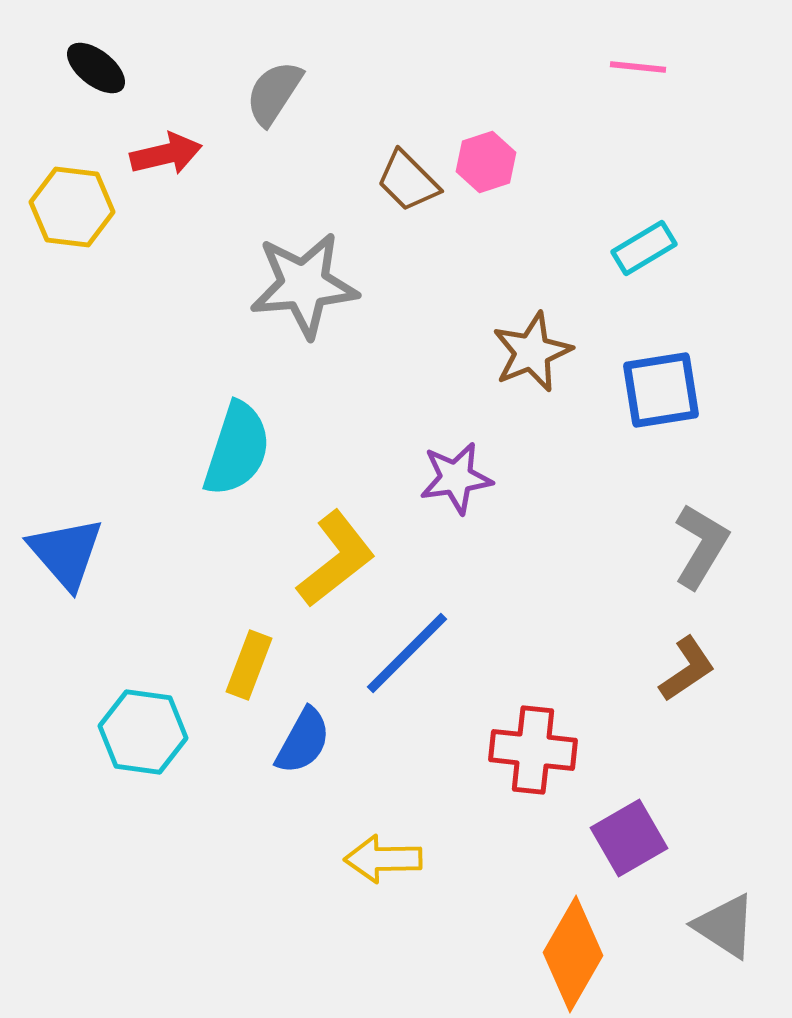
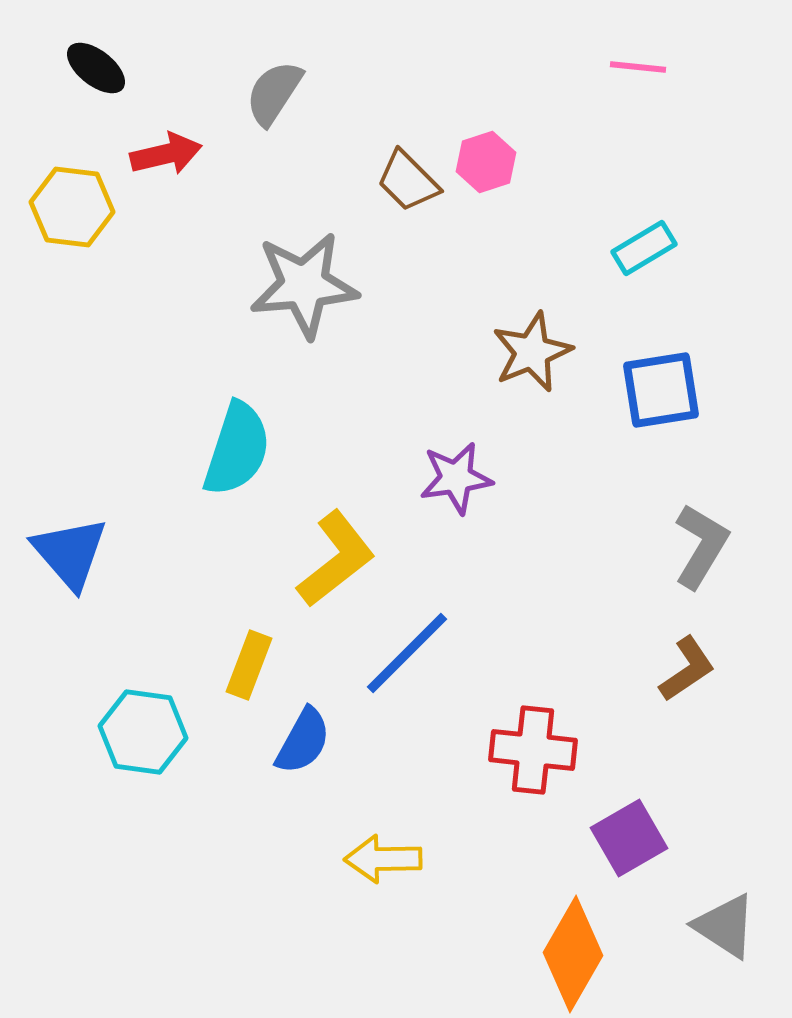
blue triangle: moved 4 px right
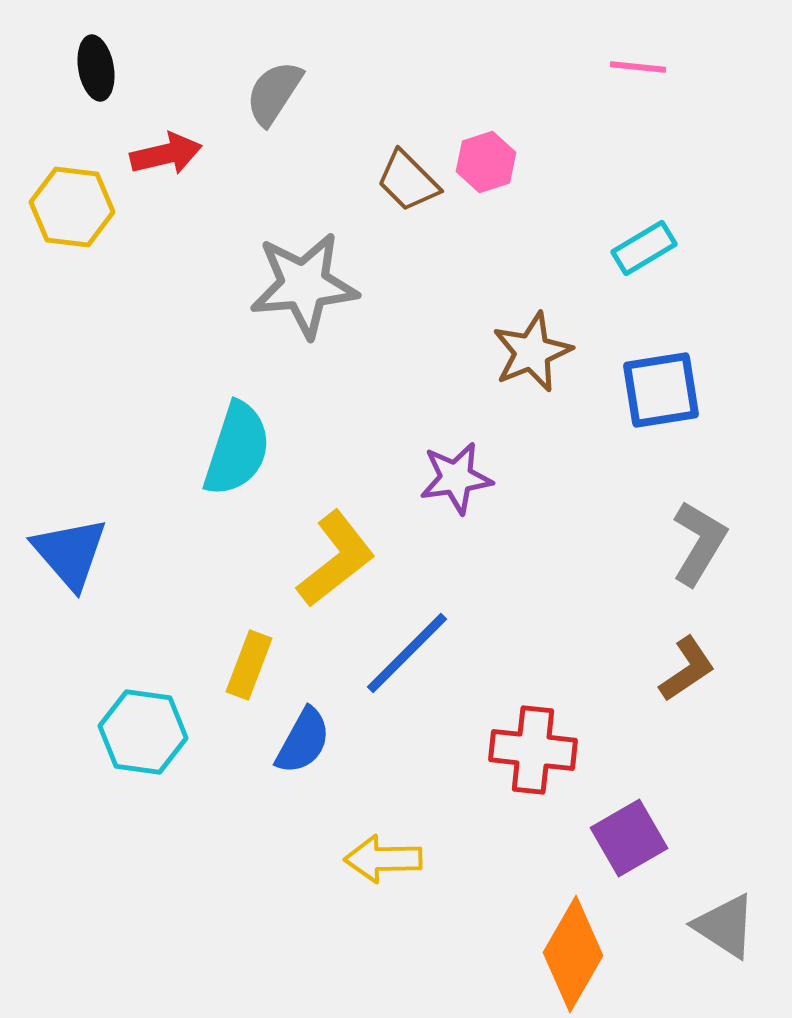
black ellipse: rotated 42 degrees clockwise
gray L-shape: moved 2 px left, 3 px up
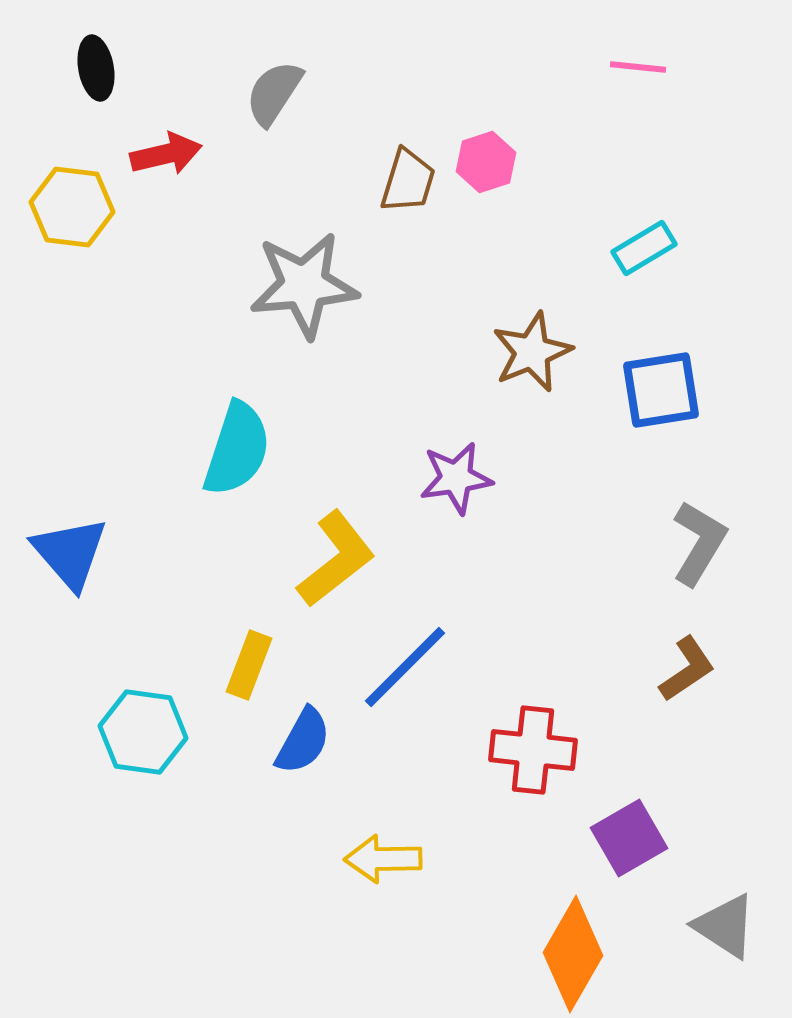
brown trapezoid: rotated 118 degrees counterclockwise
blue line: moved 2 px left, 14 px down
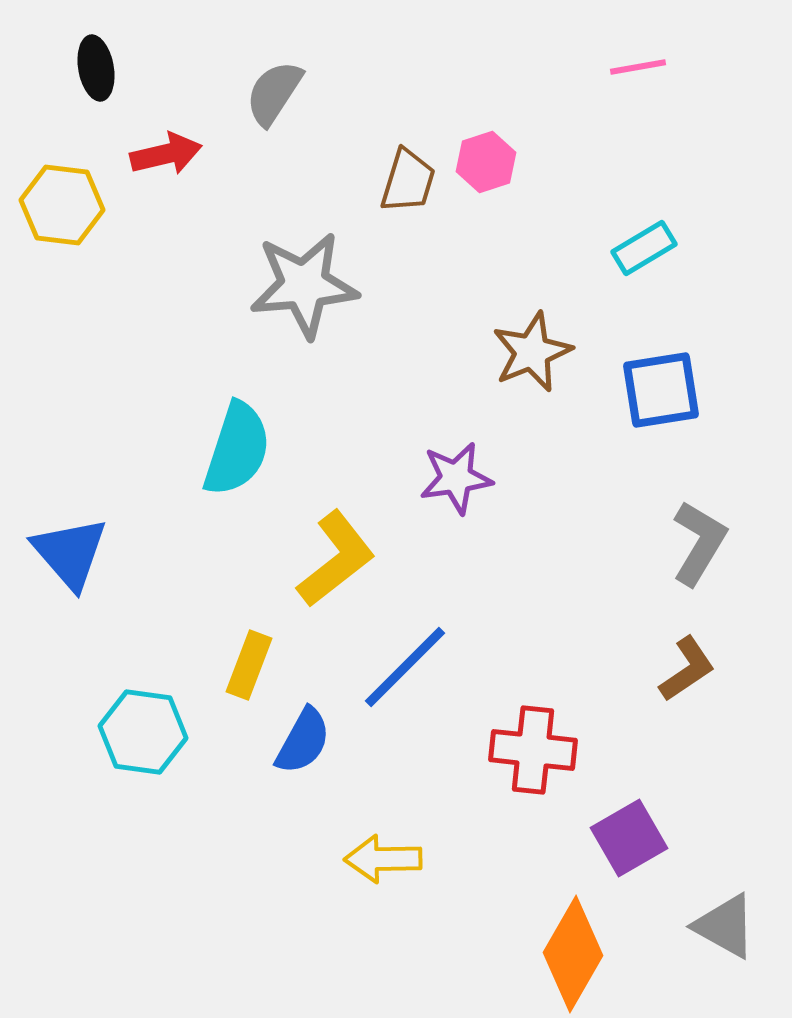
pink line: rotated 16 degrees counterclockwise
yellow hexagon: moved 10 px left, 2 px up
gray triangle: rotated 4 degrees counterclockwise
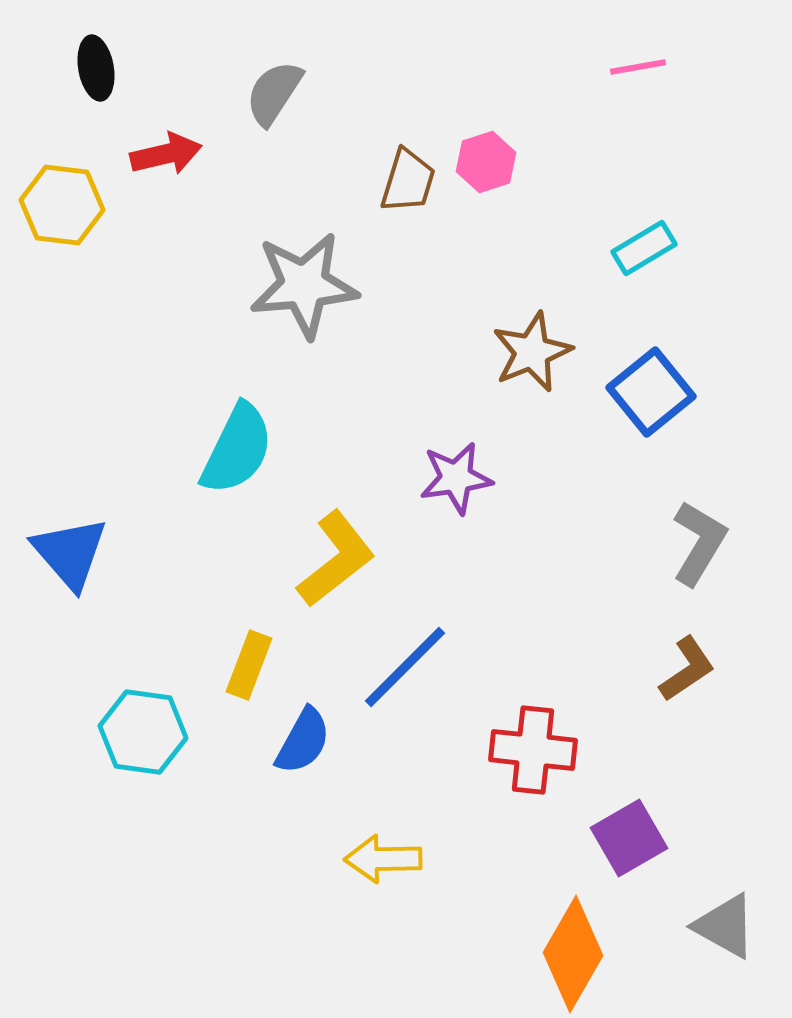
blue square: moved 10 px left, 2 px down; rotated 30 degrees counterclockwise
cyan semicircle: rotated 8 degrees clockwise
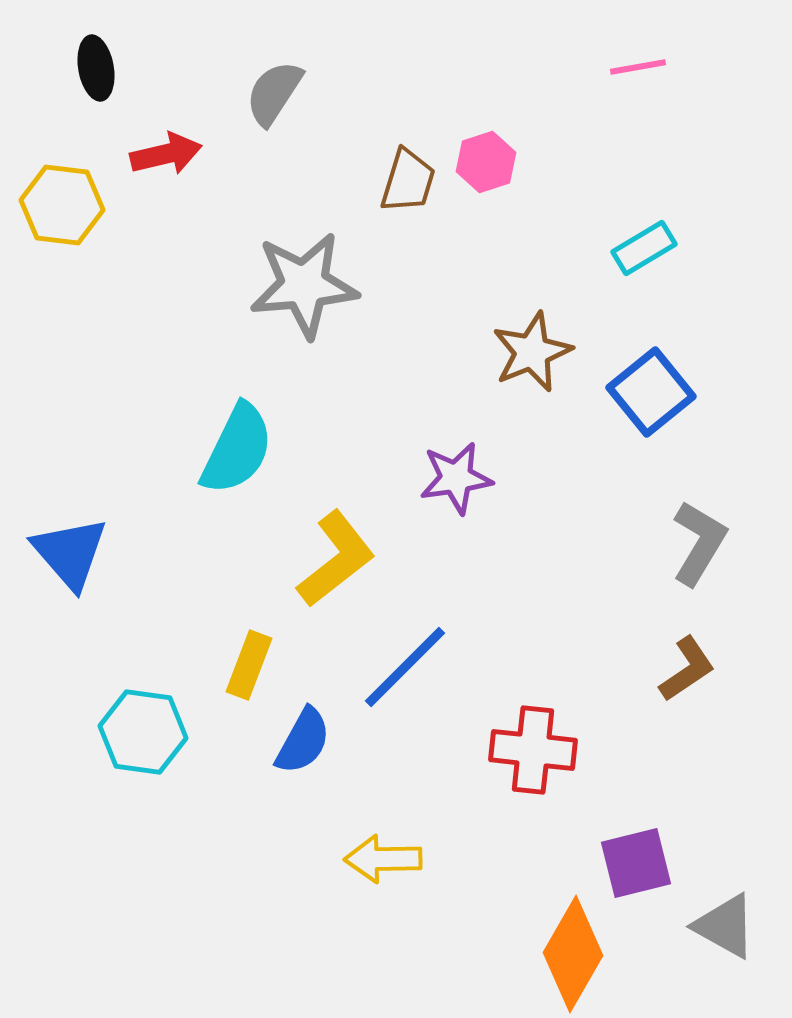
purple square: moved 7 px right, 25 px down; rotated 16 degrees clockwise
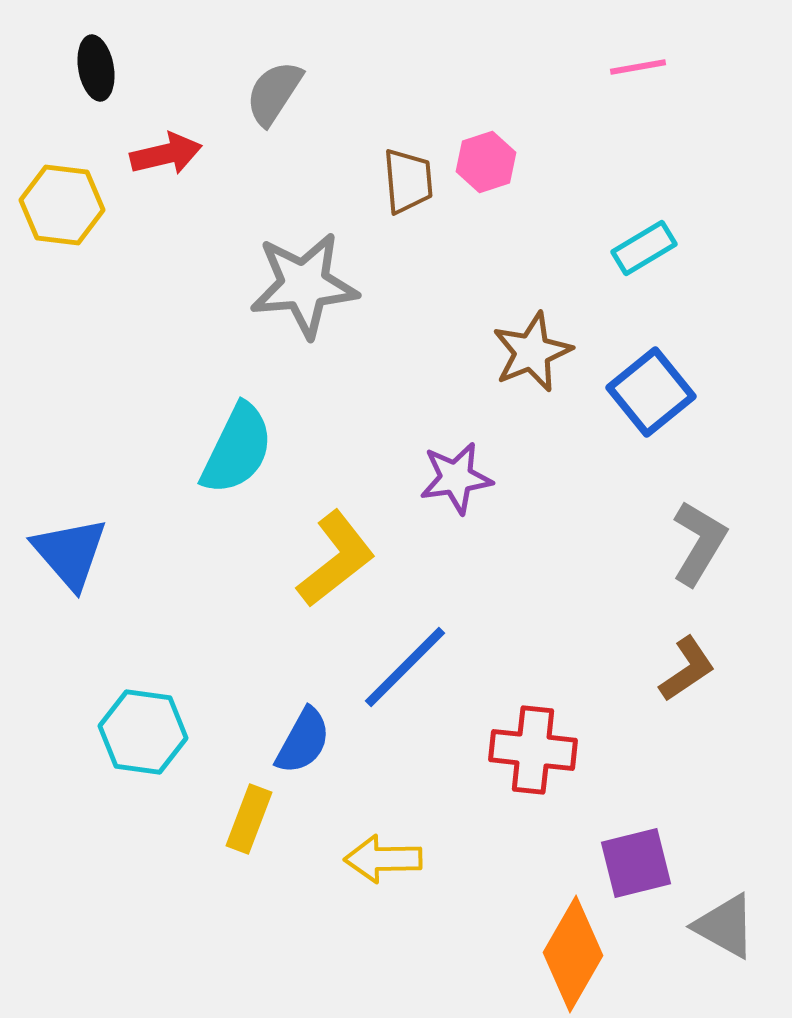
brown trapezoid: rotated 22 degrees counterclockwise
yellow rectangle: moved 154 px down
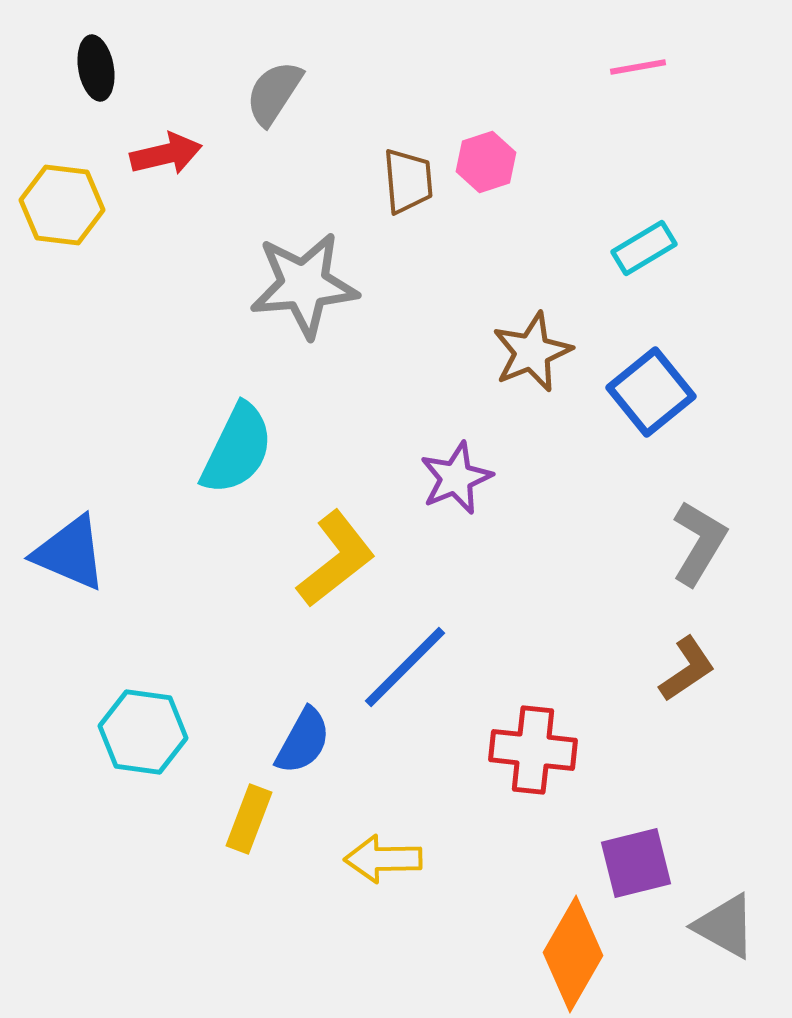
purple star: rotated 14 degrees counterclockwise
blue triangle: rotated 26 degrees counterclockwise
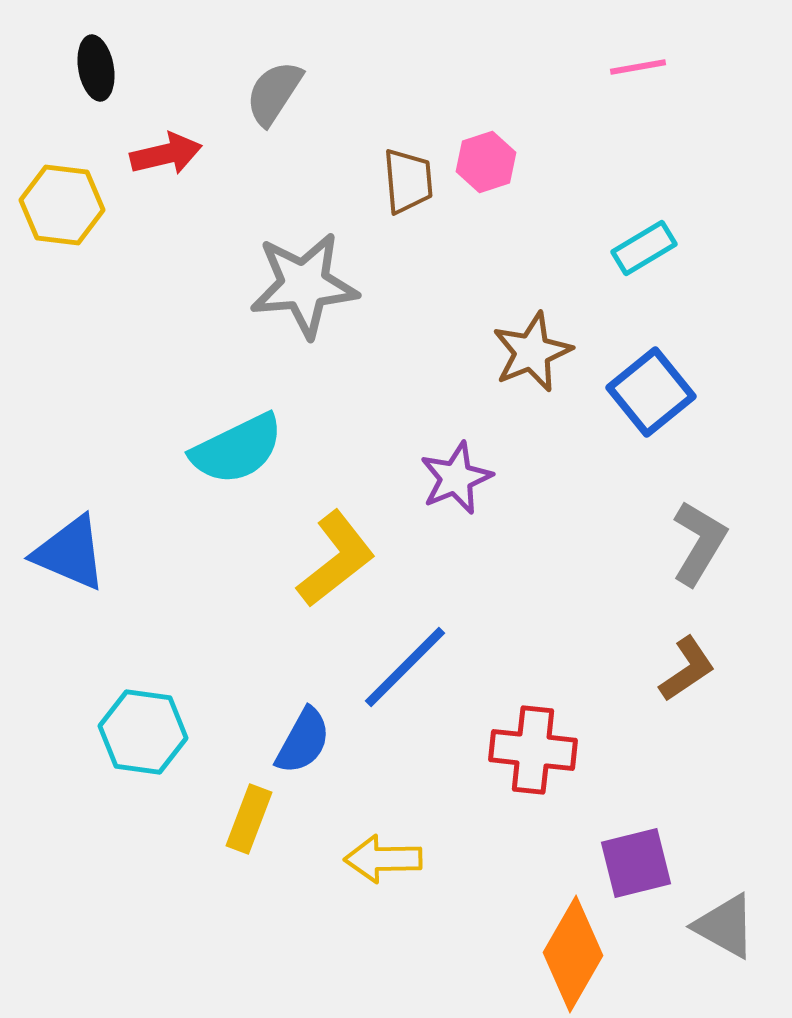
cyan semicircle: rotated 38 degrees clockwise
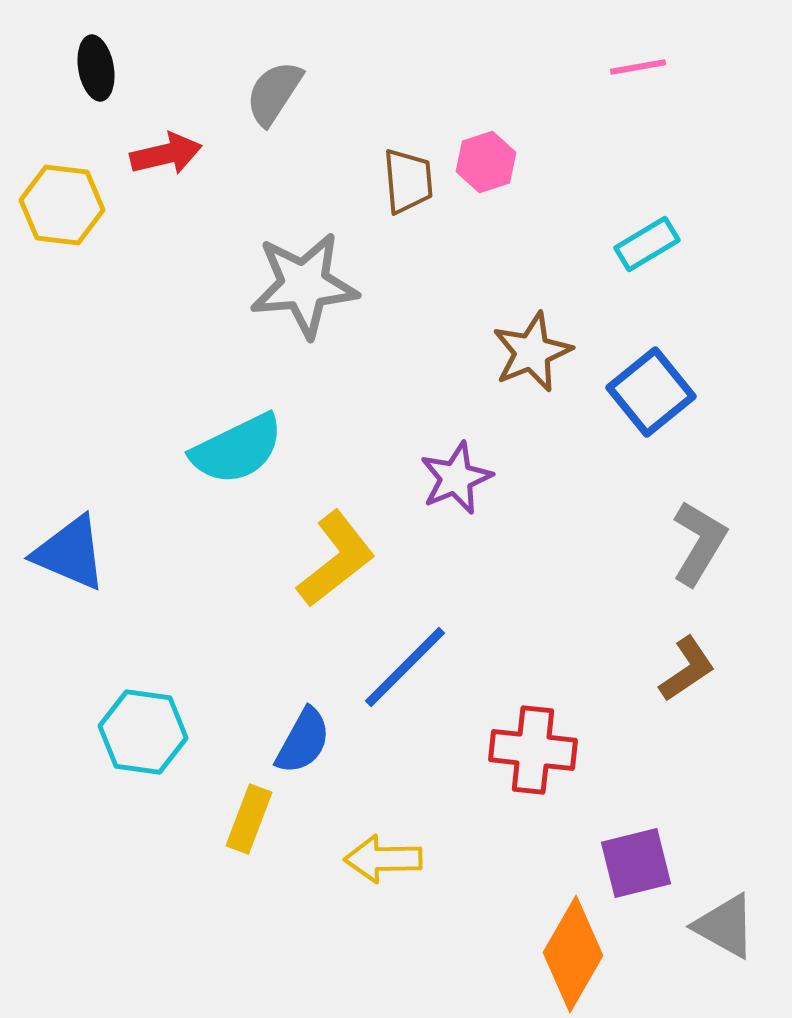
cyan rectangle: moved 3 px right, 4 px up
